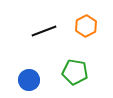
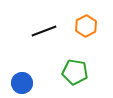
blue circle: moved 7 px left, 3 px down
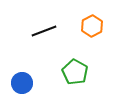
orange hexagon: moved 6 px right
green pentagon: rotated 20 degrees clockwise
